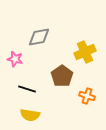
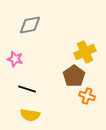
gray diamond: moved 9 px left, 12 px up
brown pentagon: moved 12 px right
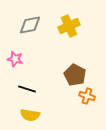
yellow cross: moved 16 px left, 26 px up
brown pentagon: moved 1 px right, 1 px up; rotated 10 degrees counterclockwise
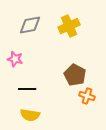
black line: rotated 18 degrees counterclockwise
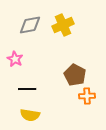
yellow cross: moved 6 px left, 1 px up
pink star: rotated 14 degrees clockwise
orange cross: rotated 21 degrees counterclockwise
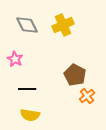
gray diamond: moved 3 px left; rotated 75 degrees clockwise
orange cross: rotated 35 degrees counterclockwise
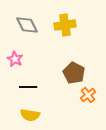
yellow cross: moved 2 px right; rotated 15 degrees clockwise
brown pentagon: moved 1 px left, 2 px up
black line: moved 1 px right, 2 px up
orange cross: moved 1 px right, 1 px up
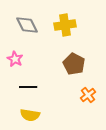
brown pentagon: moved 9 px up
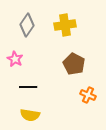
gray diamond: rotated 60 degrees clockwise
orange cross: rotated 28 degrees counterclockwise
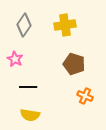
gray diamond: moved 3 px left
brown pentagon: rotated 10 degrees counterclockwise
orange cross: moved 3 px left, 1 px down
